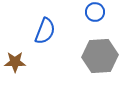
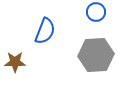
blue circle: moved 1 px right
gray hexagon: moved 4 px left, 1 px up
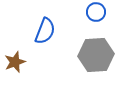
brown star: rotated 20 degrees counterclockwise
